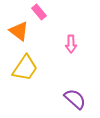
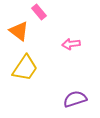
pink arrow: rotated 84 degrees clockwise
purple semicircle: rotated 60 degrees counterclockwise
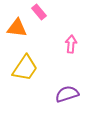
orange triangle: moved 2 px left, 3 px up; rotated 30 degrees counterclockwise
pink arrow: rotated 102 degrees clockwise
purple semicircle: moved 8 px left, 5 px up
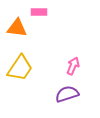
pink rectangle: rotated 49 degrees counterclockwise
pink arrow: moved 2 px right, 22 px down; rotated 18 degrees clockwise
yellow trapezoid: moved 5 px left
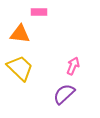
orange triangle: moved 3 px right, 6 px down
yellow trapezoid: rotated 80 degrees counterclockwise
purple semicircle: moved 3 px left; rotated 25 degrees counterclockwise
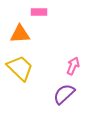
orange triangle: rotated 10 degrees counterclockwise
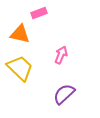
pink rectangle: moved 1 px down; rotated 21 degrees counterclockwise
orange triangle: rotated 15 degrees clockwise
pink arrow: moved 12 px left, 11 px up
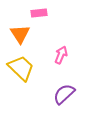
pink rectangle: rotated 14 degrees clockwise
orange triangle: rotated 45 degrees clockwise
yellow trapezoid: moved 1 px right
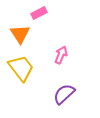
pink rectangle: rotated 21 degrees counterclockwise
yellow trapezoid: rotated 8 degrees clockwise
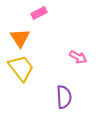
orange triangle: moved 4 px down
pink arrow: moved 17 px right, 2 px down; rotated 96 degrees clockwise
purple semicircle: moved 3 px down; rotated 130 degrees clockwise
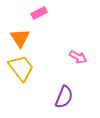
purple semicircle: rotated 25 degrees clockwise
